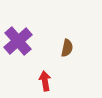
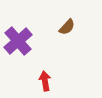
brown semicircle: moved 21 px up; rotated 30 degrees clockwise
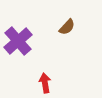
red arrow: moved 2 px down
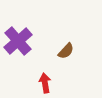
brown semicircle: moved 1 px left, 24 px down
